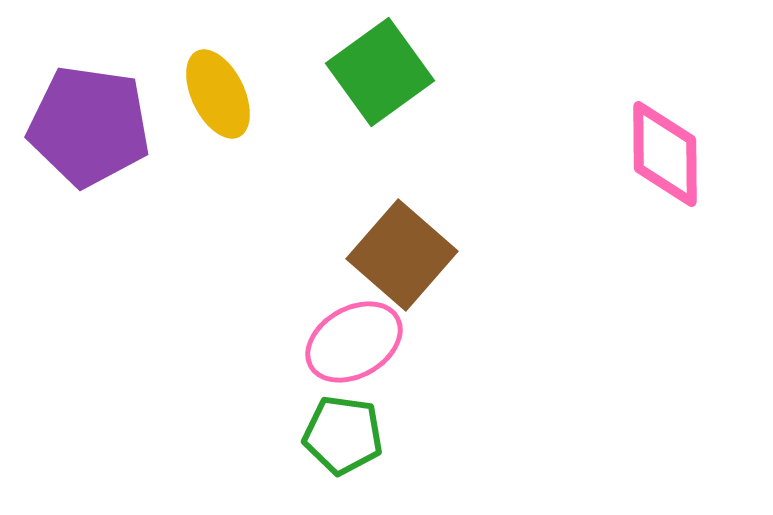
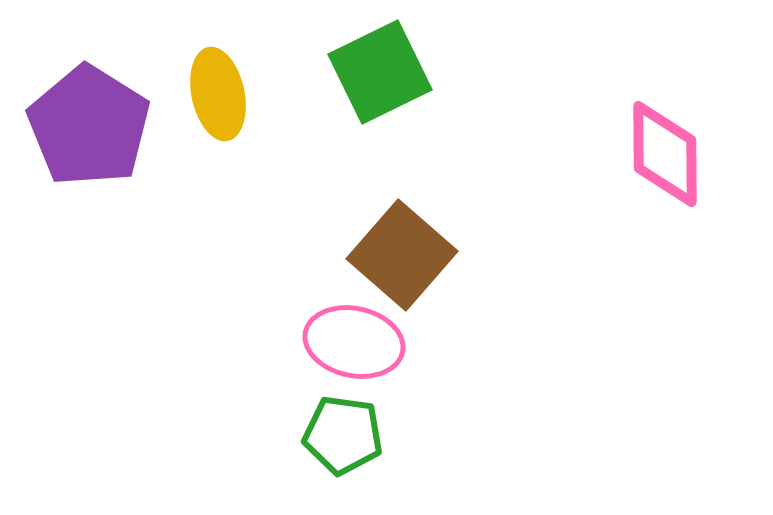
green square: rotated 10 degrees clockwise
yellow ellipse: rotated 14 degrees clockwise
purple pentagon: rotated 24 degrees clockwise
pink ellipse: rotated 42 degrees clockwise
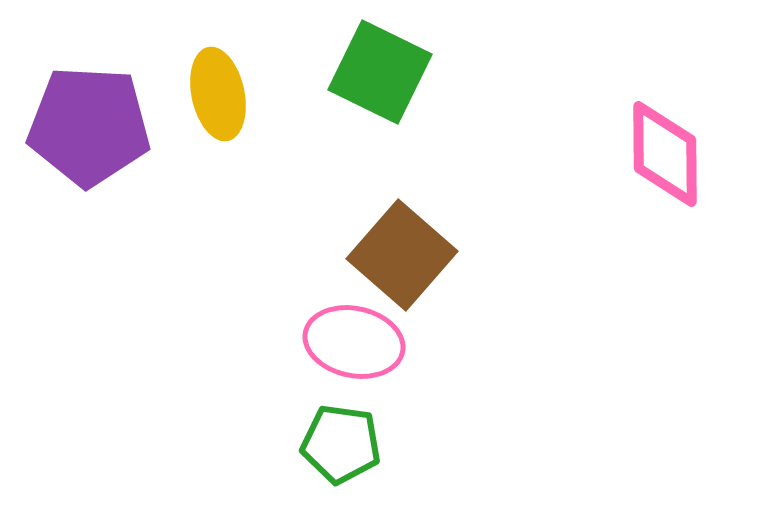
green square: rotated 38 degrees counterclockwise
purple pentagon: rotated 29 degrees counterclockwise
green pentagon: moved 2 px left, 9 px down
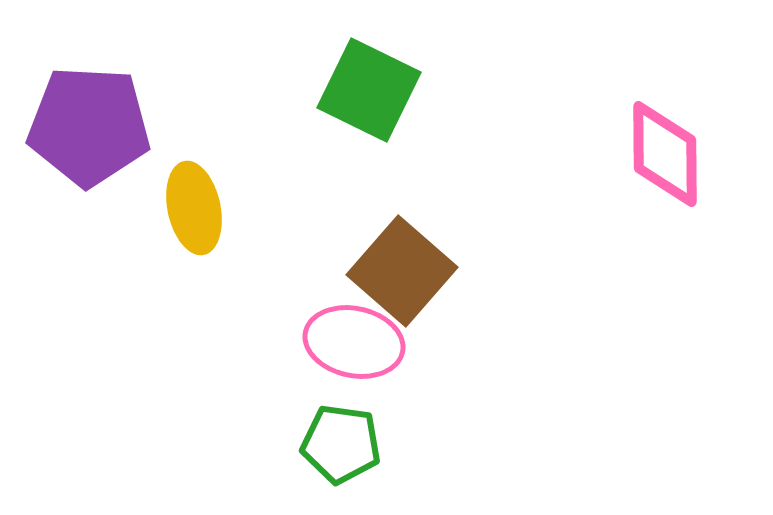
green square: moved 11 px left, 18 px down
yellow ellipse: moved 24 px left, 114 px down
brown square: moved 16 px down
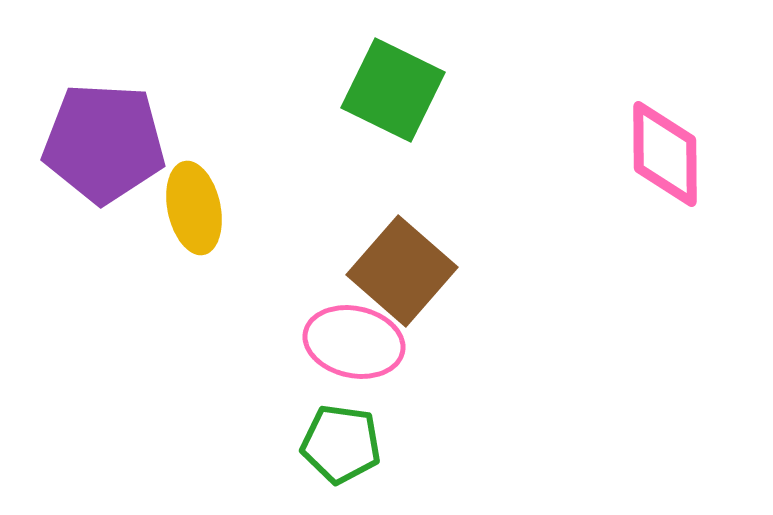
green square: moved 24 px right
purple pentagon: moved 15 px right, 17 px down
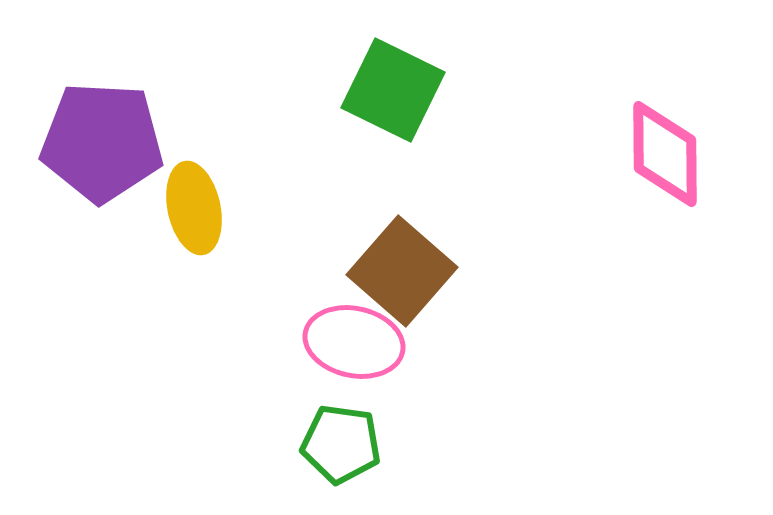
purple pentagon: moved 2 px left, 1 px up
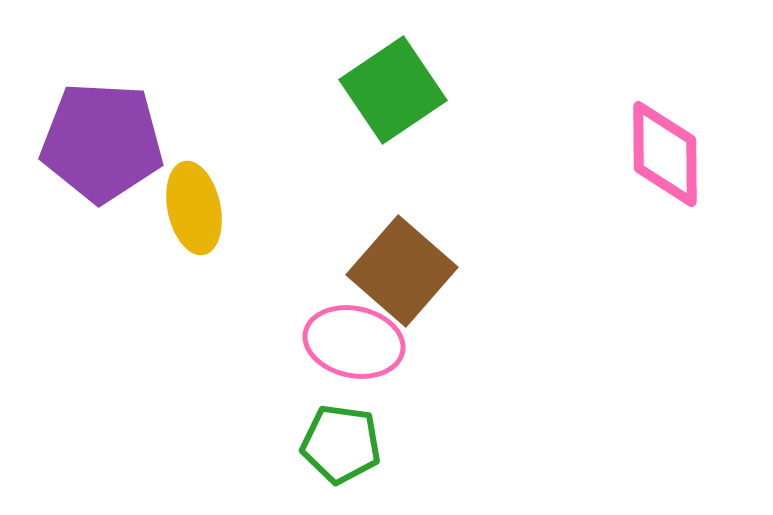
green square: rotated 30 degrees clockwise
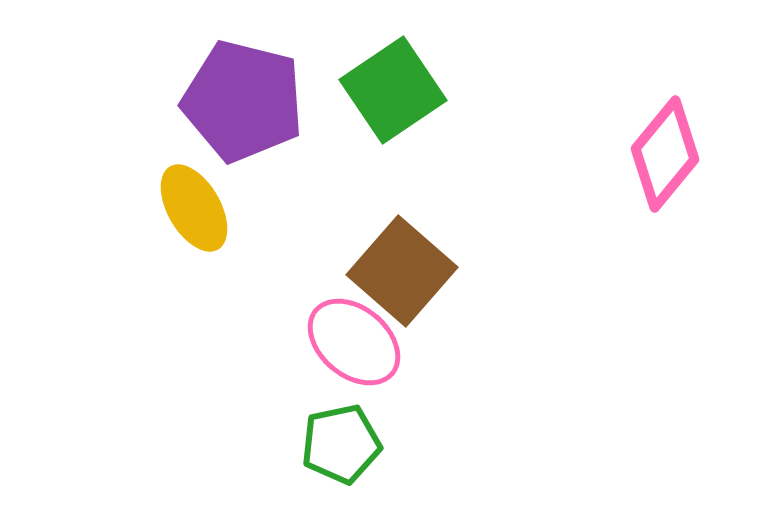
purple pentagon: moved 141 px right, 41 px up; rotated 11 degrees clockwise
pink diamond: rotated 40 degrees clockwise
yellow ellipse: rotated 18 degrees counterclockwise
pink ellipse: rotated 28 degrees clockwise
green pentagon: rotated 20 degrees counterclockwise
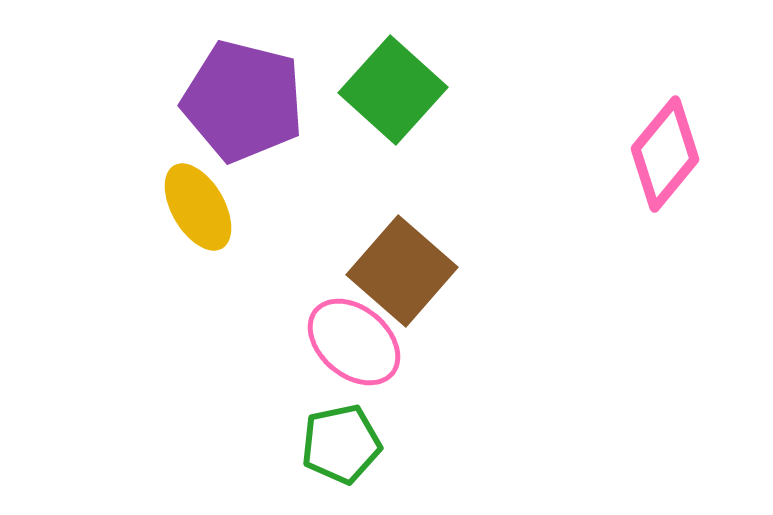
green square: rotated 14 degrees counterclockwise
yellow ellipse: moved 4 px right, 1 px up
